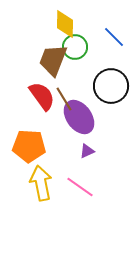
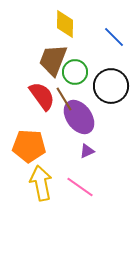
green circle: moved 25 px down
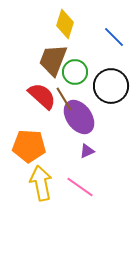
yellow diamond: rotated 16 degrees clockwise
red semicircle: rotated 12 degrees counterclockwise
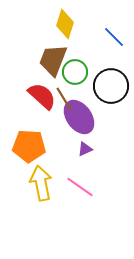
purple triangle: moved 2 px left, 2 px up
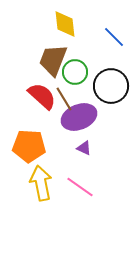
yellow diamond: rotated 24 degrees counterclockwise
purple ellipse: rotated 76 degrees counterclockwise
purple triangle: moved 1 px left, 1 px up; rotated 49 degrees clockwise
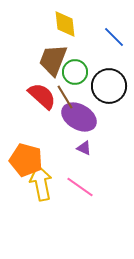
black circle: moved 2 px left
brown line: moved 1 px right, 2 px up
purple ellipse: rotated 52 degrees clockwise
orange pentagon: moved 3 px left, 14 px down; rotated 12 degrees clockwise
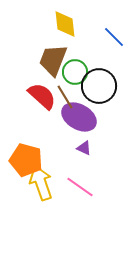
black circle: moved 10 px left
yellow arrow: rotated 8 degrees counterclockwise
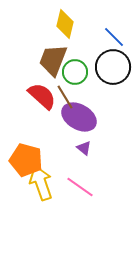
yellow diamond: rotated 20 degrees clockwise
black circle: moved 14 px right, 19 px up
purple triangle: rotated 14 degrees clockwise
